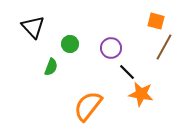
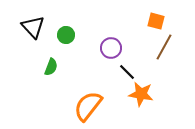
green circle: moved 4 px left, 9 px up
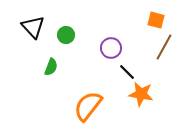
orange square: moved 1 px up
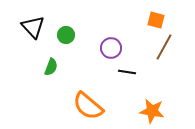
black line: rotated 36 degrees counterclockwise
orange star: moved 11 px right, 17 px down
orange semicircle: rotated 88 degrees counterclockwise
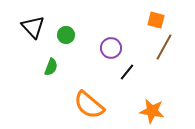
black line: rotated 60 degrees counterclockwise
orange semicircle: moved 1 px right, 1 px up
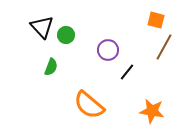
black triangle: moved 9 px right
purple circle: moved 3 px left, 2 px down
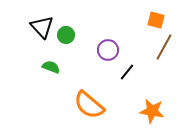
green semicircle: rotated 90 degrees counterclockwise
